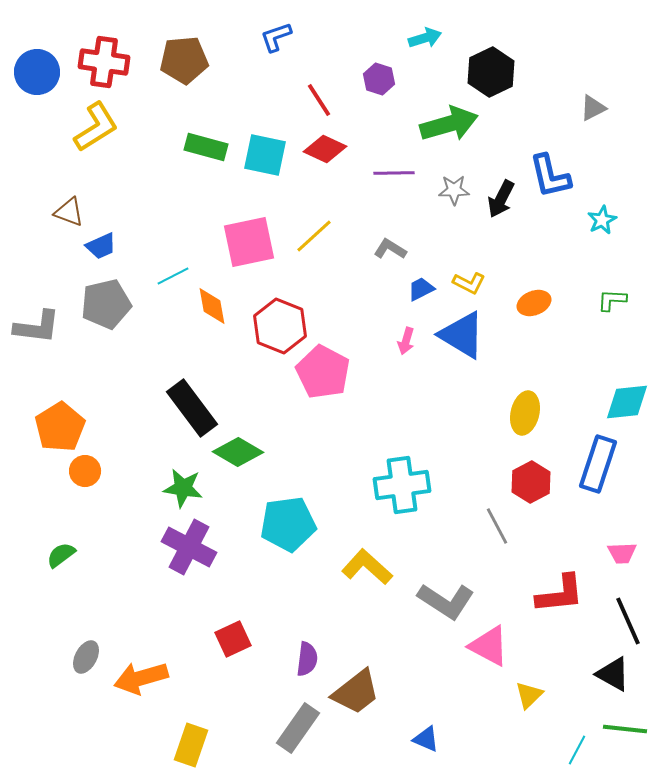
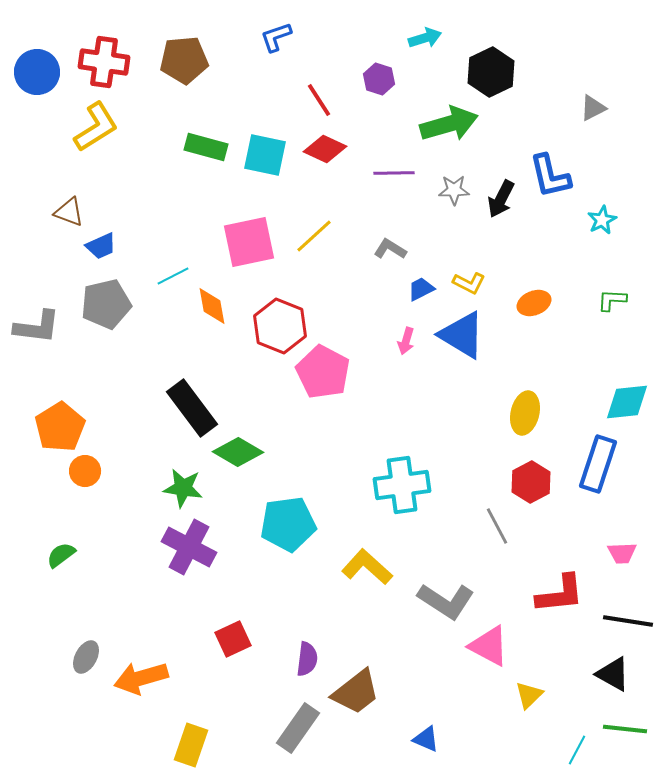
black line at (628, 621): rotated 57 degrees counterclockwise
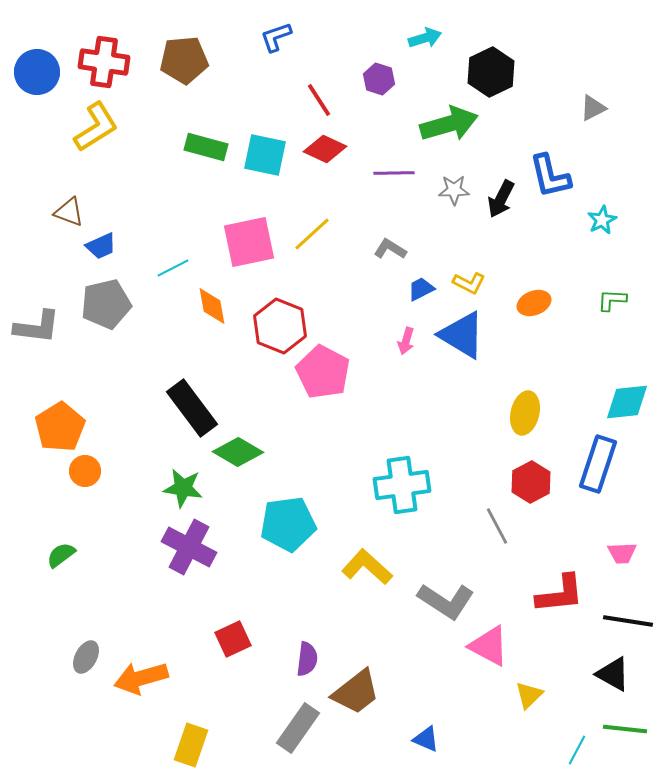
yellow line at (314, 236): moved 2 px left, 2 px up
cyan line at (173, 276): moved 8 px up
